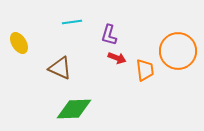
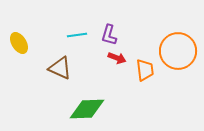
cyan line: moved 5 px right, 13 px down
green diamond: moved 13 px right
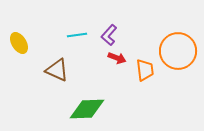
purple L-shape: rotated 25 degrees clockwise
brown triangle: moved 3 px left, 2 px down
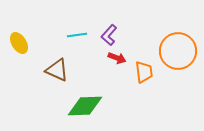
orange trapezoid: moved 1 px left, 2 px down
green diamond: moved 2 px left, 3 px up
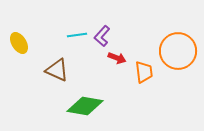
purple L-shape: moved 7 px left, 1 px down
green diamond: rotated 12 degrees clockwise
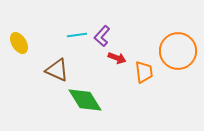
green diamond: moved 6 px up; rotated 48 degrees clockwise
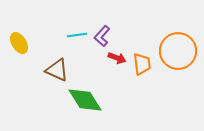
orange trapezoid: moved 2 px left, 8 px up
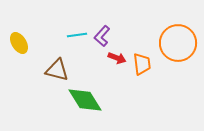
orange circle: moved 8 px up
brown triangle: rotated 10 degrees counterclockwise
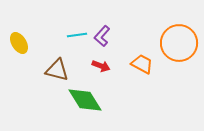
orange circle: moved 1 px right
red arrow: moved 16 px left, 8 px down
orange trapezoid: rotated 55 degrees counterclockwise
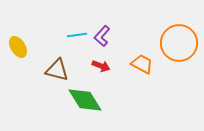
yellow ellipse: moved 1 px left, 4 px down
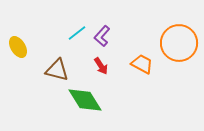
cyan line: moved 2 px up; rotated 30 degrees counterclockwise
red arrow: rotated 36 degrees clockwise
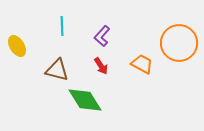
cyan line: moved 15 px left, 7 px up; rotated 54 degrees counterclockwise
yellow ellipse: moved 1 px left, 1 px up
